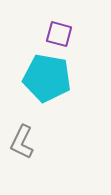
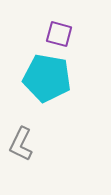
gray L-shape: moved 1 px left, 2 px down
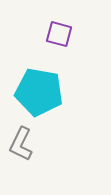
cyan pentagon: moved 8 px left, 14 px down
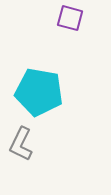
purple square: moved 11 px right, 16 px up
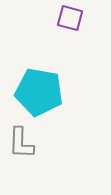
gray L-shape: moved 1 px up; rotated 24 degrees counterclockwise
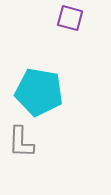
gray L-shape: moved 1 px up
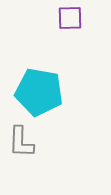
purple square: rotated 16 degrees counterclockwise
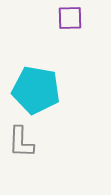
cyan pentagon: moved 3 px left, 2 px up
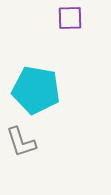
gray L-shape: rotated 20 degrees counterclockwise
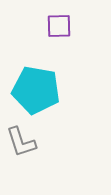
purple square: moved 11 px left, 8 px down
